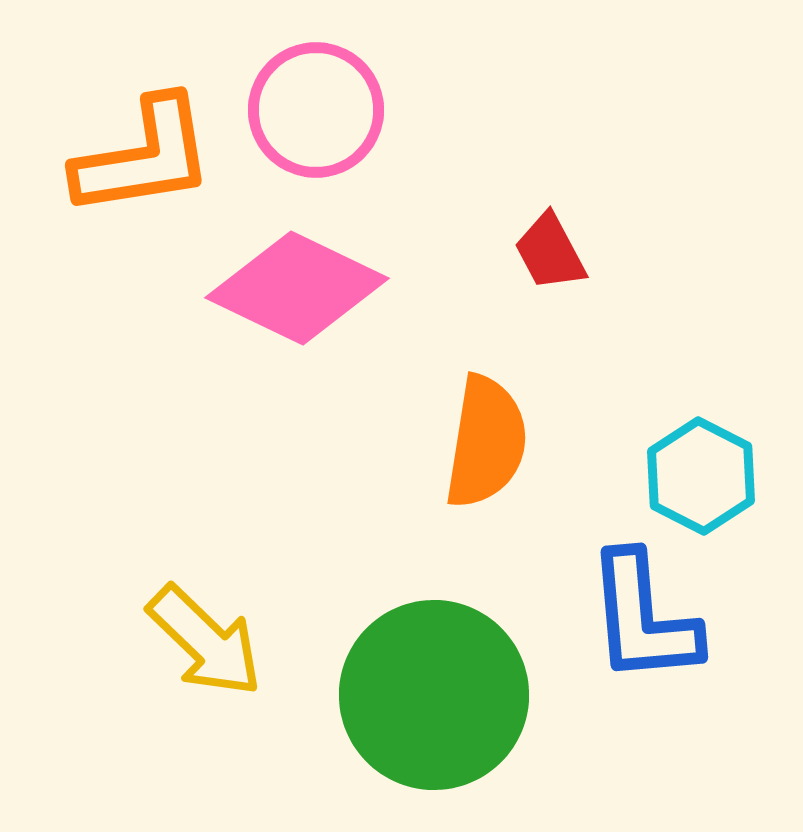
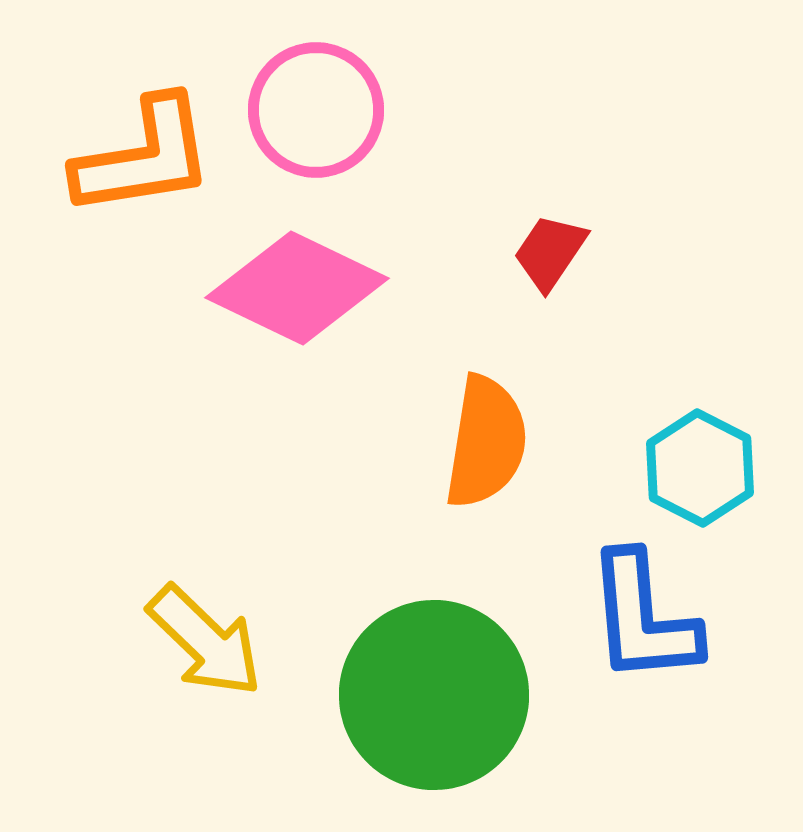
red trapezoid: rotated 62 degrees clockwise
cyan hexagon: moved 1 px left, 8 px up
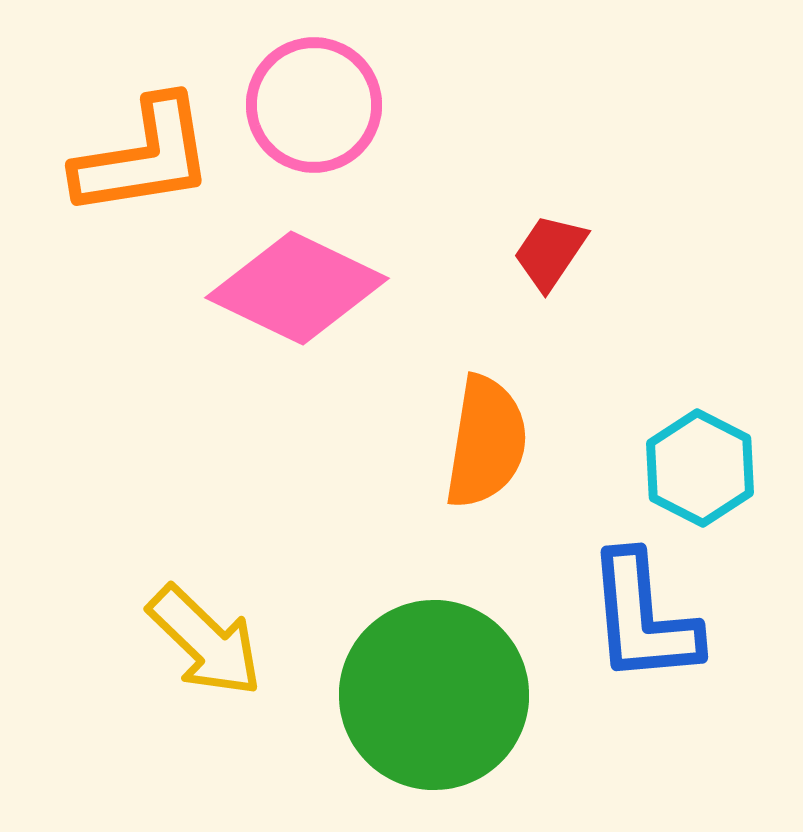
pink circle: moved 2 px left, 5 px up
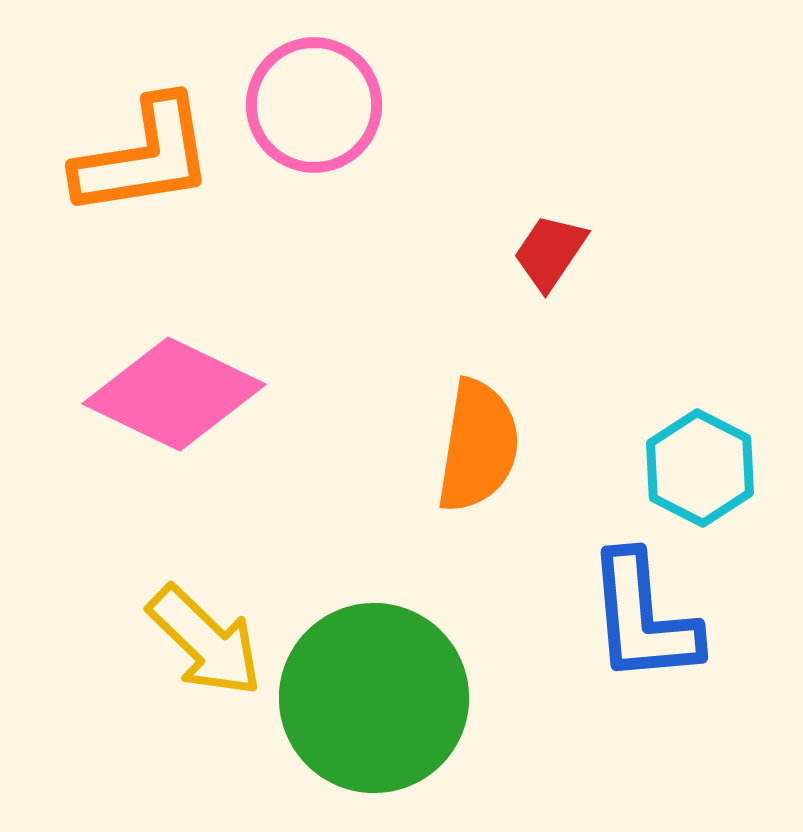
pink diamond: moved 123 px left, 106 px down
orange semicircle: moved 8 px left, 4 px down
green circle: moved 60 px left, 3 px down
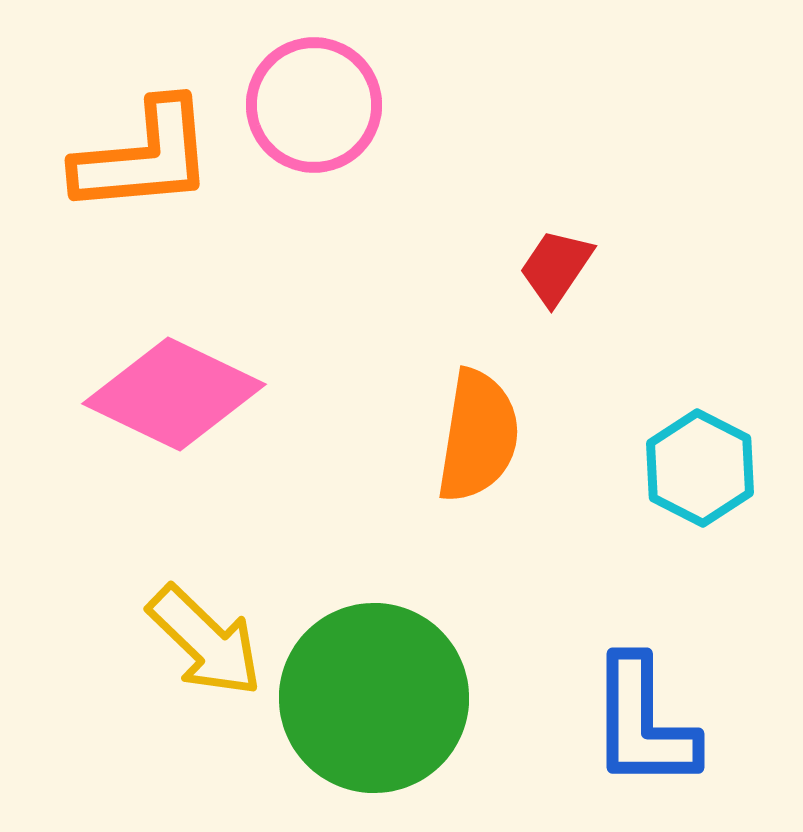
orange L-shape: rotated 4 degrees clockwise
red trapezoid: moved 6 px right, 15 px down
orange semicircle: moved 10 px up
blue L-shape: moved 105 px down; rotated 5 degrees clockwise
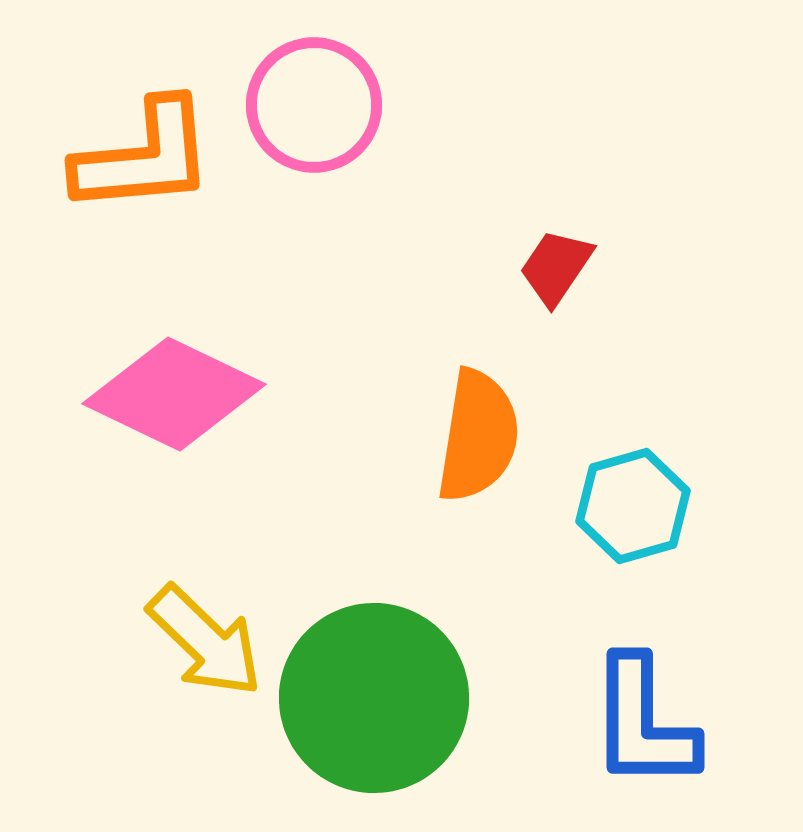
cyan hexagon: moved 67 px left, 38 px down; rotated 17 degrees clockwise
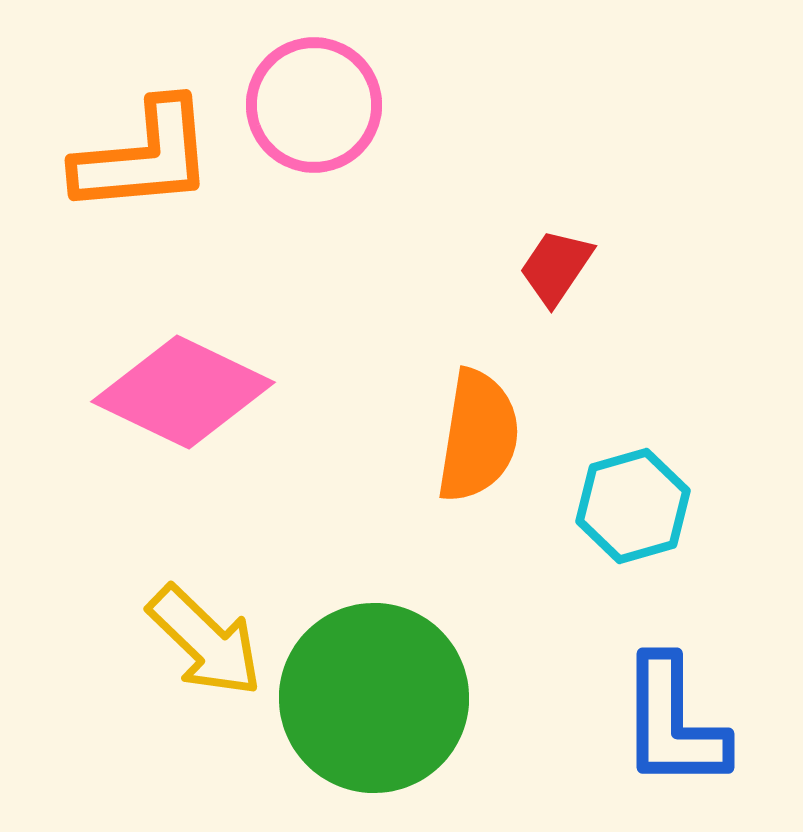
pink diamond: moved 9 px right, 2 px up
blue L-shape: moved 30 px right
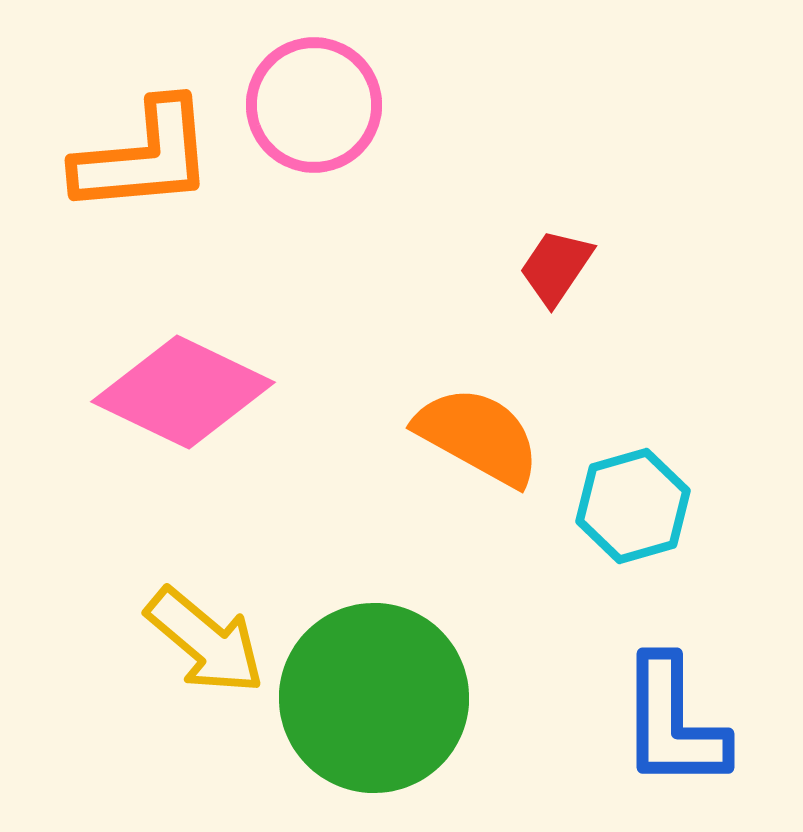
orange semicircle: rotated 70 degrees counterclockwise
yellow arrow: rotated 4 degrees counterclockwise
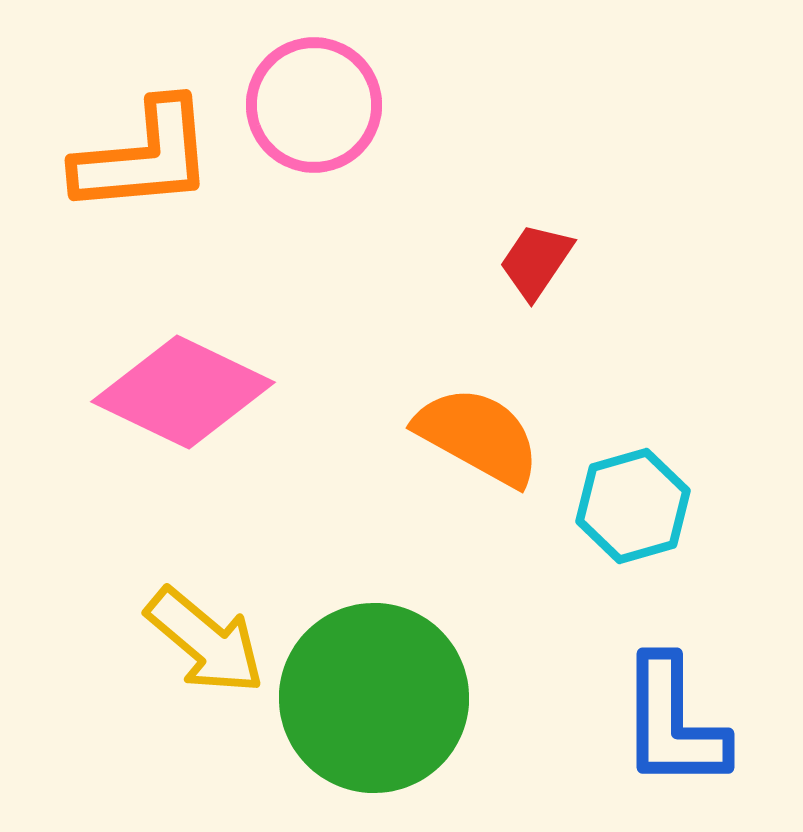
red trapezoid: moved 20 px left, 6 px up
